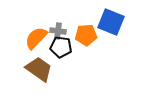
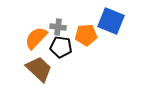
blue square: moved 1 px up
gray cross: moved 4 px up
brown trapezoid: rotated 8 degrees clockwise
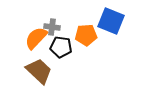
gray cross: moved 6 px left
brown trapezoid: moved 2 px down
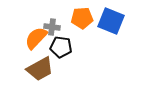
orange pentagon: moved 4 px left, 17 px up
brown trapezoid: moved 1 px right, 2 px up; rotated 108 degrees clockwise
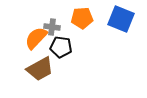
blue square: moved 10 px right, 2 px up
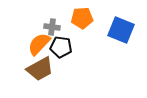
blue square: moved 11 px down
orange semicircle: moved 3 px right, 6 px down
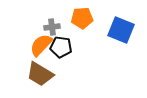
gray cross: rotated 14 degrees counterclockwise
orange semicircle: moved 2 px right, 1 px down
brown trapezoid: moved 5 px down; rotated 60 degrees clockwise
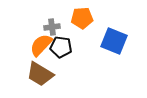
blue square: moved 7 px left, 11 px down
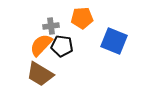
gray cross: moved 1 px left, 1 px up
black pentagon: moved 1 px right, 1 px up
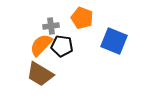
orange pentagon: rotated 25 degrees clockwise
